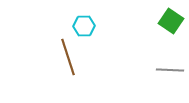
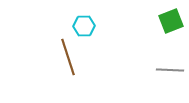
green square: rotated 35 degrees clockwise
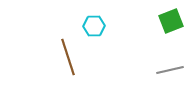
cyan hexagon: moved 10 px right
gray line: rotated 16 degrees counterclockwise
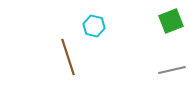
cyan hexagon: rotated 15 degrees clockwise
gray line: moved 2 px right
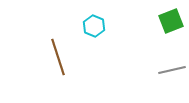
cyan hexagon: rotated 10 degrees clockwise
brown line: moved 10 px left
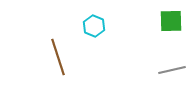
green square: rotated 20 degrees clockwise
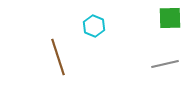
green square: moved 1 px left, 3 px up
gray line: moved 7 px left, 6 px up
